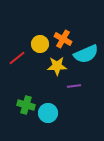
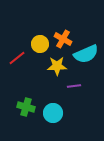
green cross: moved 2 px down
cyan circle: moved 5 px right
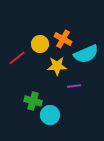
green cross: moved 7 px right, 6 px up
cyan circle: moved 3 px left, 2 px down
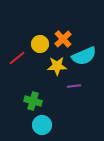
orange cross: rotated 18 degrees clockwise
cyan semicircle: moved 2 px left, 2 px down
cyan circle: moved 8 px left, 10 px down
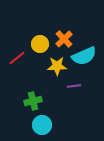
orange cross: moved 1 px right
green cross: rotated 30 degrees counterclockwise
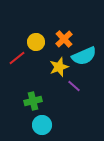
yellow circle: moved 4 px left, 2 px up
yellow star: moved 2 px right, 1 px down; rotated 18 degrees counterclockwise
purple line: rotated 48 degrees clockwise
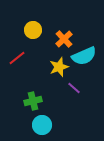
yellow circle: moved 3 px left, 12 px up
purple line: moved 2 px down
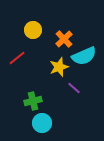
cyan circle: moved 2 px up
